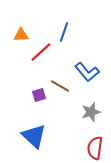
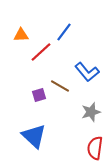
blue line: rotated 18 degrees clockwise
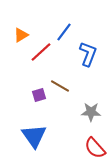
orange triangle: rotated 28 degrees counterclockwise
blue L-shape: moved 1 px right, 18 px up; rotated 120 degrees counterclockwise
gray star: rotated 18 degrees clockwise
blue triangle: rotated 12 degrees clockwise
red semicircle: rotated 50 degrees counterclockwise
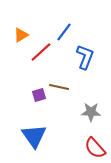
blue L-shape: moved 3 px left, 3 px down
brown line: moved 1 px left, 1 px down; rotated 18 degrees counterclockwise
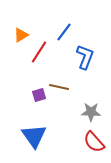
red line: moved 2 px left; rotated 15 degrees counterclockwise
red semicircle: moved 1 px left, 6 px up
